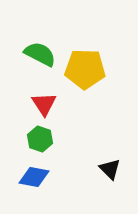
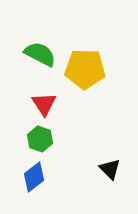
blue diamond: rotated 48 degrees counterclockwise
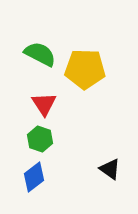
black triangle: rotated 10 degrees counterclockwise
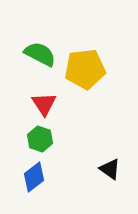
yellow pentagon: rotated 9 degrees counterclockwise
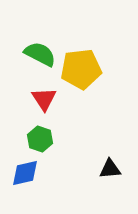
yellow pentagon: moved 4 px left
red triangle: moved 5 px up
black triangle: rotated 40 degrees counterclockwise
blue diamond: moved 9 px left, 4 px up; rotated 24 degrees clockwise
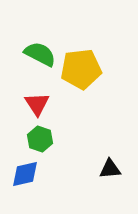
red triangle: moved 7 px left, 5 px down
blue diamond: moved 1 px down
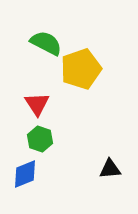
green semicircle: moved 6 px right, 11 px up
yellow pentagon: rotated 12 degrees counterclockwise
blue diamond: rotated 8 degrees counterclockwise
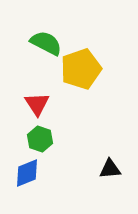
blue diamond: moved 2 px right, 1 px up
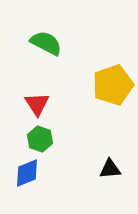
yellow pentagon: moved 32 px right, 16 px down
